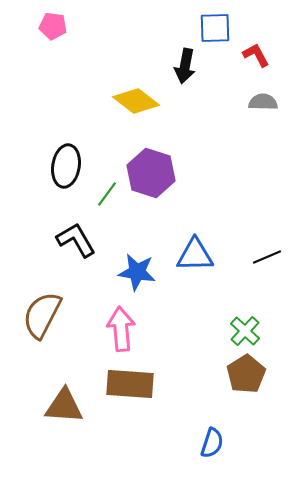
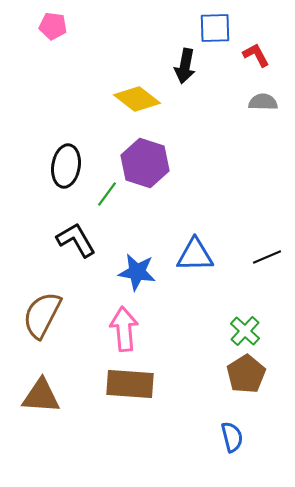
yellow diamond: moved 1 px right, 2 px up
purple hexagon: moved 6 px left, 10 px up
pink arrow: moved 3 px right
brown triangle: moved 23 px left, 10 px up
blue semicircle: moved 20 px right, 6 px up; rotated 32 degrees counterclockwise
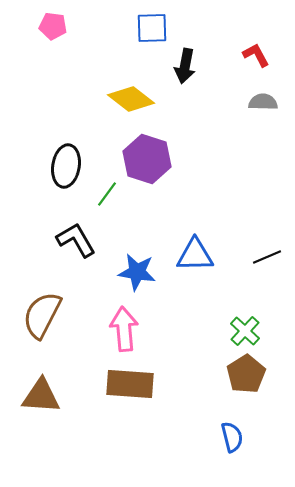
blue square: moved 63 px left
yellow diamond: moved 6 px left
purple hexagon: moved 2 px right, 4 px up
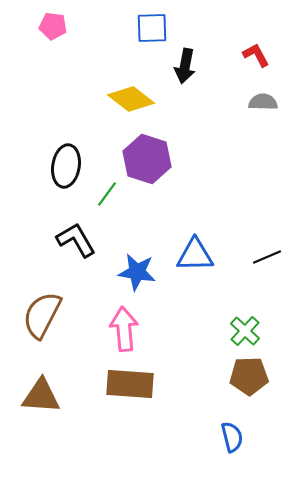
brown pentagon: moved 3 px right, 2 px down; rotated 30 degrees clockwise
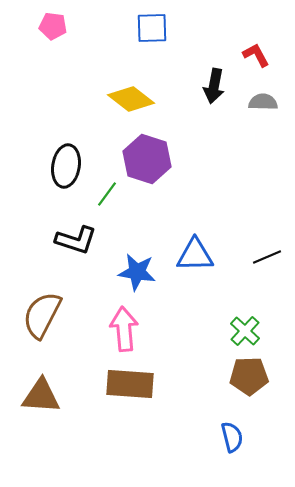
black arrow: moved 29 px right, 20 px down
black L-shape: rotated 138 degrees clockwise
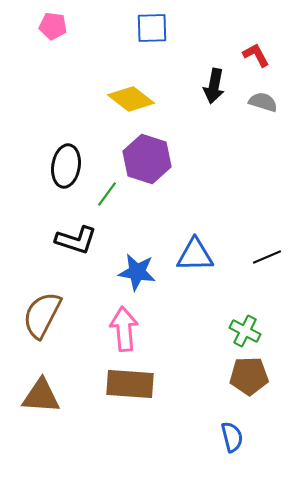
gray semicircle: rotated 16 degrees clockwise
green cross: rotated 16 degrees counterclockwise
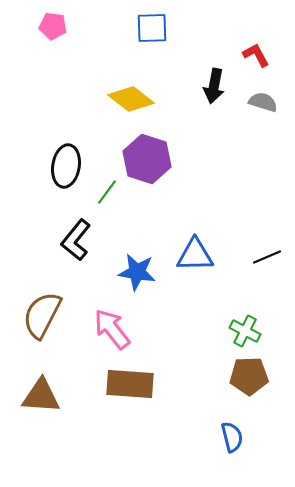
green line: moved 2 px up
black L-shape: rotated 111 degrees clockwise
pink arrow: moved 12 px left; rotated 33 degrees counterclockwise
